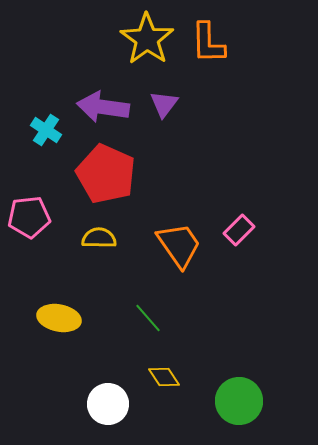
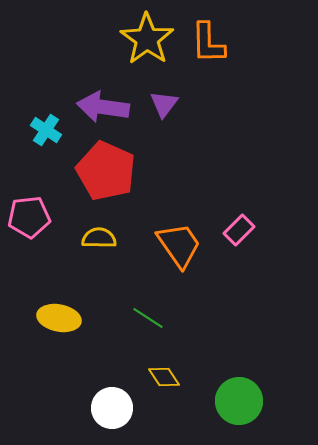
red pentagon: moved 3 px up
green line: rotated 16 degrees counterclockwise
white circle: moved 4 px right, 4 px down
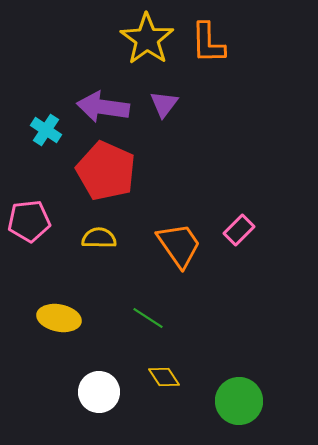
pink pentagon: moved 4 px down
white circle: moved 13 px left, 16 px up
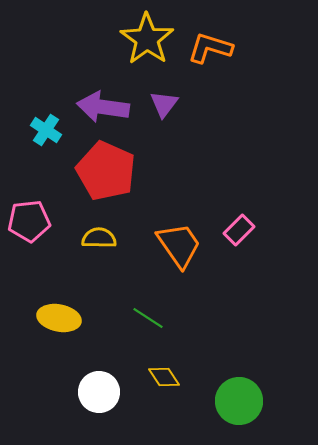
orange L-shape: moved 2 px right, 5 px down; rotated 108 degrees clockwise
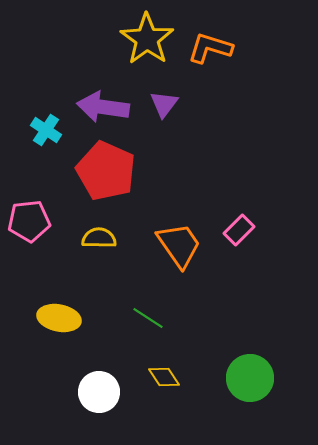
green circle: moved 11 px right, 23 px up
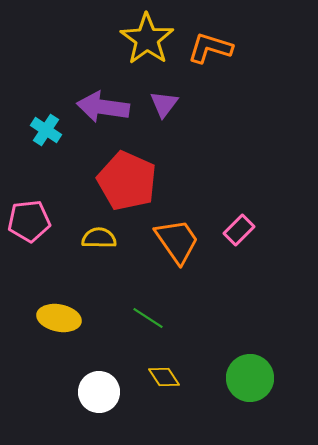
red pentagon: moved 21 px right, 10 px down
orange trapezoid: moved 2 px left, 4 px up
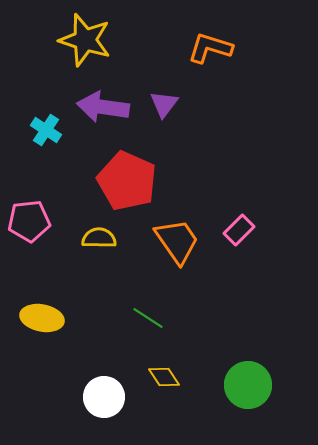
yellow star: moved 62 px left, 1 px down; rotated 18 degrees counterclockwise
yellow ellipse: moved 17 px left
green circle: moved 2 px left, 7 px down
white circle: moved 5 px right, 5 px down
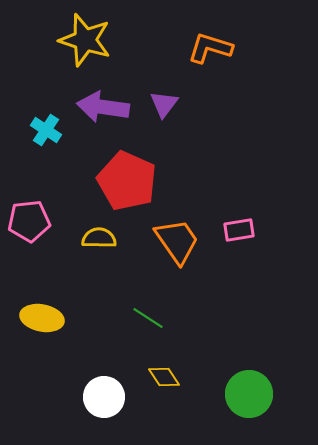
pink rectangle: rotated 36 degrees clockwise
green circle: moved 1 px right, 9 px down
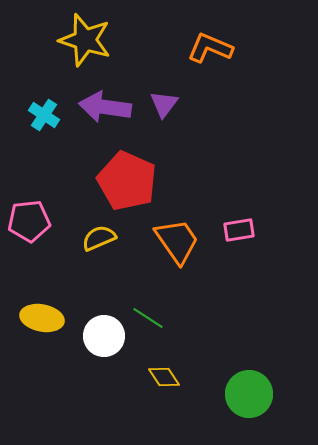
orange L-shape: rotated 6 degrees clockwise
purple arrow: moved 2 px right
cyan cross: moved 2 px left, 15 px up
yellow semicircle: rotated 24 degrees counterclockwise
white circle: moved 61 px up
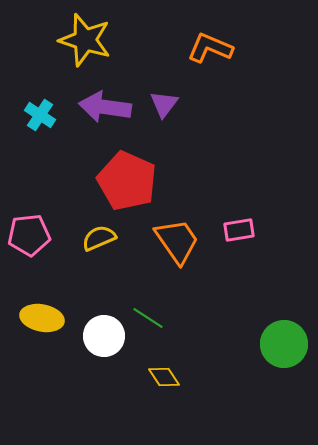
cyan cross: moved 4 px left
pink pentagon: moved 14 px down
green circle: moved 35 px right, 50 px up
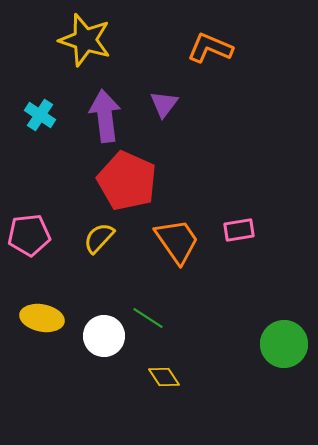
purple arrow: moved 9 px down; rotated 75 degrees clockwise
yellow semicircle: rotated 24 degrees counterclockwise
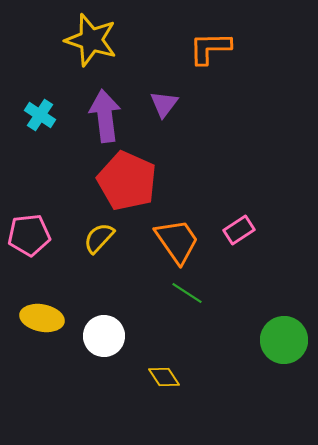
yellow star: moved 6 px right
orange L-shape: rotated 24 degrees counterclockwise
pink rectangle: rotated 24 degrees counterclockwise
green line: moved 39 px right, 25 px up
green circle: moved 4 px up
